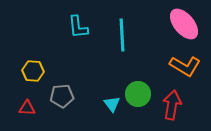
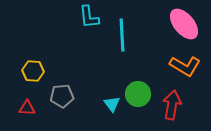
cyan L-shape: moved 11 px right, 10 px up
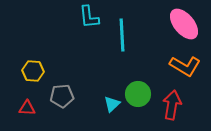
cyan triangle: rotated 24 degrees clockwise
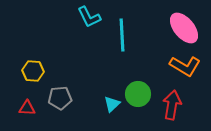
cyan L-shape: rotated 20 degrees counterclockwise
pink ellipse: moved 4 px down
gray pentagon: moved 2 px left, 2 px down
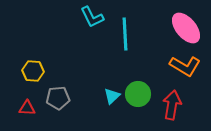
cyan L-shape: moved 3 px right
pink ellipse: moved 2 px right
cyan line: moved 3 px right, 1 px up
gray pentagon: moved 2 px left
cyan triangle: moved 8 px up
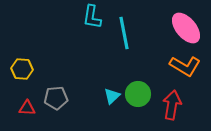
cyan L-shape: rotated 35 degrees clockwise
cyan line: moved 1 px left, 1 px up; rotated 8 degrees counterclockwise
yellow hexagon: moved 11 px left, 2 px up
gray pentagon: moved 2 px left
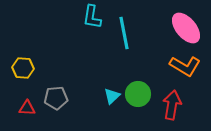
yellow hexagon: moved 1 px right, 1 px up
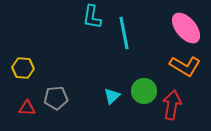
green circle: moved 6 px right, 3 px up
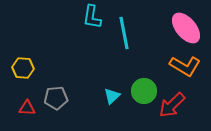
red arrow: rotated 144 degrees counterclockwise
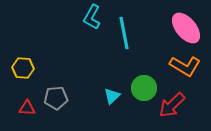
cyan L-shape: rotated 20 degrees clockwise
green circle: moved 3 px up
